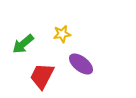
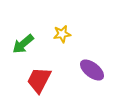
purple ellipse: moved 11 px right, 6 px down
red trapezoid: moved 3 px left, 4 px down
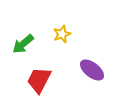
yellow star: rotated 12 degrees counterclockwise
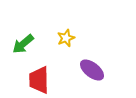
yellow star: moved 4 px right, 4 px down
red trapezoid: rotated 28 degrees counterclockwise
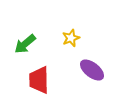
yellow star: moved 5 px right
green arrow: moved 2 px right
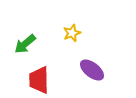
yellow star: moved 1 px right, 5 px up
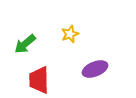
yellow star: moved 2 px left, 1 px down
purple ellipse: moved 3 px right, 1 px up; rotated 60 degrees counterclockwise
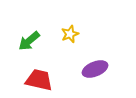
green arrow: moved 4 px right, 3 px up
red trapezoid: rotated 104 degrees clockwise
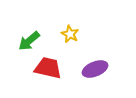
yellow star: rotated 24 degrees counterclockwise
red trapezoid: moved 9 px right, 12 px up
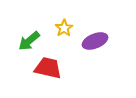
yellow star: moved 6 px left, 6 px up; rotated 12 degrees clockwise
purple ellipse: moved 28 px up
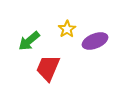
yellow star: moved 3 px right, 1 px down
red trapezoid: rotated 80 degrees counterclockwise
